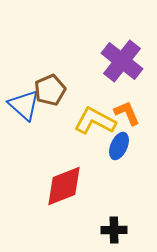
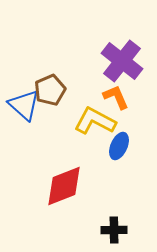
orange L-shape: moved 11 px left, 16 px up
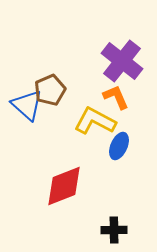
blue triangle: moved 3 px right
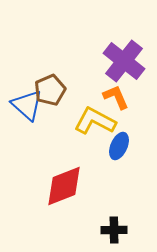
purple cross: moved 2 px right
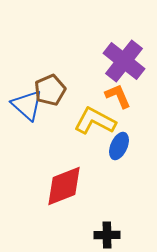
orange L-shape: moved 2 px right, 1 px up
black cross: moved 7 px left, 5 px down
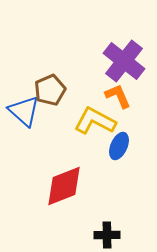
blue triangle: moved 3 px left, 6 px down
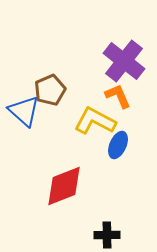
blue ellipse: moved 1 px left, 1 px up
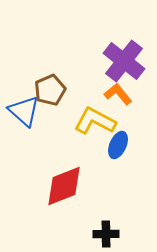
orange L-shape: moved 2 px up; rotated 16 degrees counterclockwise
black cross: moved 1 px left, 1 px up
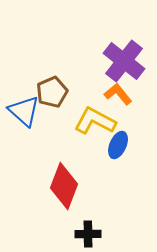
brown pentagon: moved 2 px right, 2 px down
red diamond: rotated 48 degrees counterclockwise
black cross: moved 18 px left
